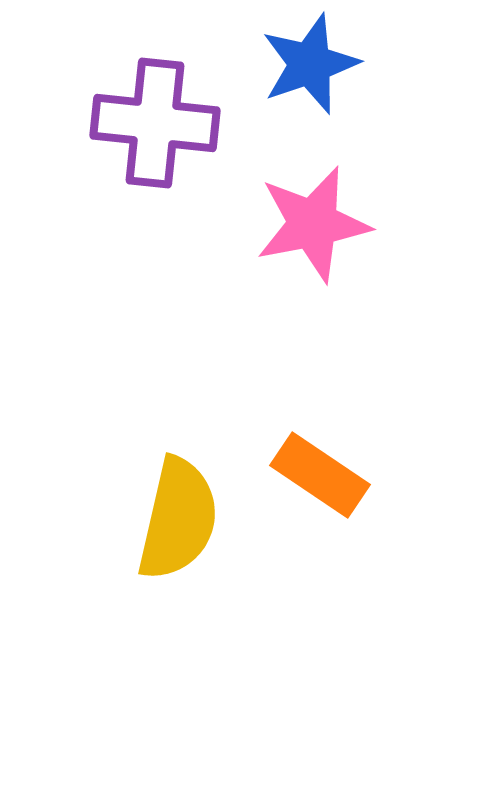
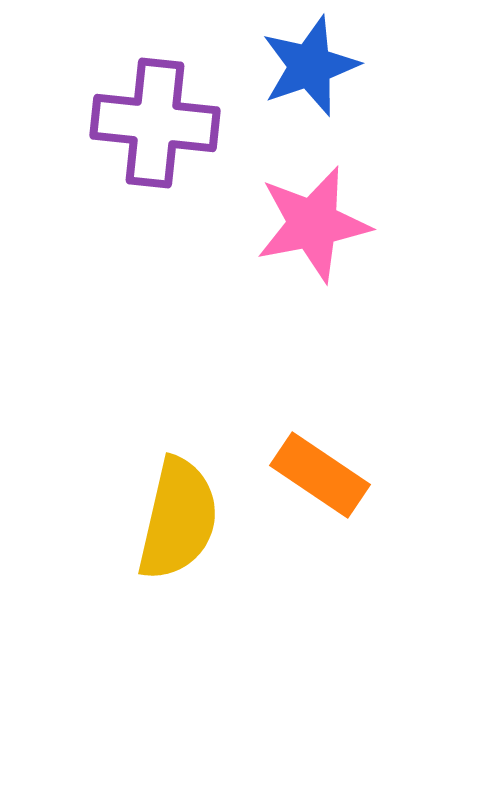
blue star: moved 2 px down
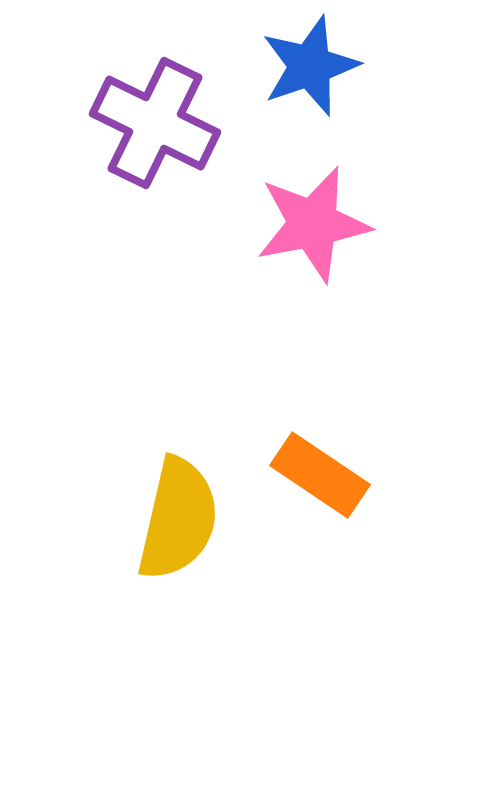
purple cross: rotated 20 degrees clockwise
